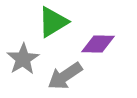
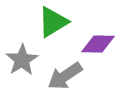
gray star: moved 1 px left, 1 px down
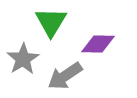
green triangle: moved 2 px left; rotated 28 degrees counterclockwise
gray star: moved 1 px right, 1 px up
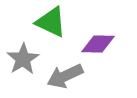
green triangle: rotated 36 degrees counterclockwise
gray arrow: rotated 9 degrees clockwise
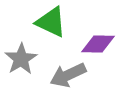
gray star: moved 2 px left
gray arrow: moved 3 px right, 1 px up
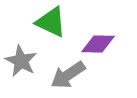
gray star: moved 2 px down; rotated 12 degrees counterclockwise
gray arrow: rotated 9 degrees counterclockwise
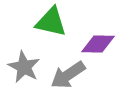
green triangle: rotated 12 degrees counterclockwise
gray star: moved 3 px right, 6 px down
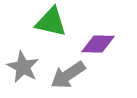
gray star: moved 1 px left
